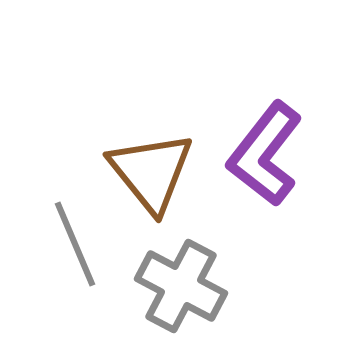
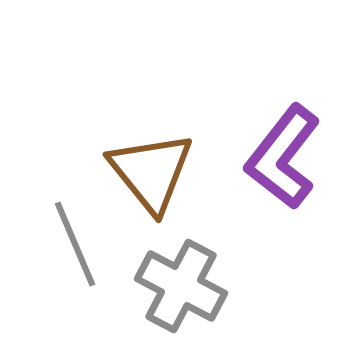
purple L-shape: moved 18 px right, 3 px down
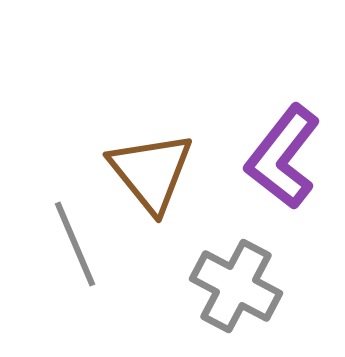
gray cross: moved 55 px right
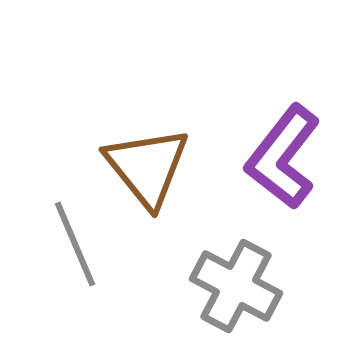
brown triangle: moved 4 px left, 5 px up
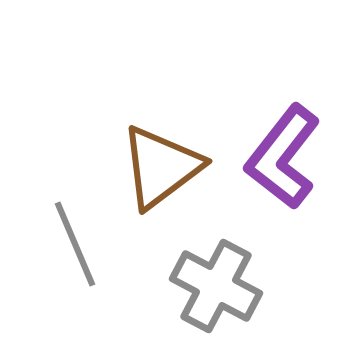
brown triangle: moved 14 px right; rotated 32 degrees clockwise
gray cross: moved 20 px left
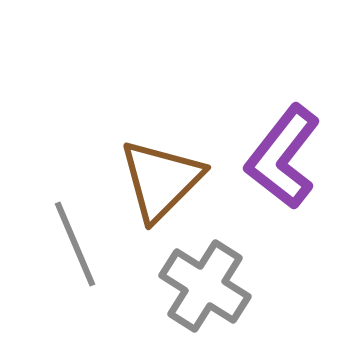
brown triangle: moved 13 px down; rotated 8 degrees counterclockwise
gray cross: moved 11 px left; rotated 4 degrees clockwise
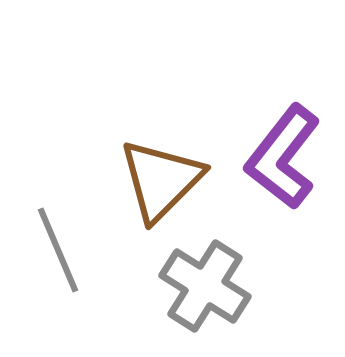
gray line: moved 17 px left, 6 px down
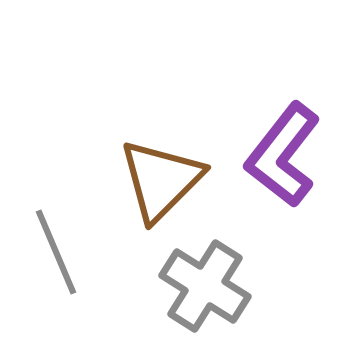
purple L-shape: moved 2 px up
gray line: moved 2 px left, 2 px down
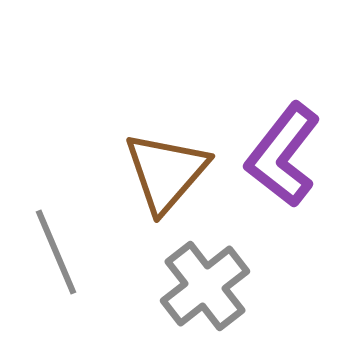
brown triangle: moved 5 px right, 8 px up; rotated 4 degrees counterclockwise
gray cross: rotated 20 degrees clockwise
